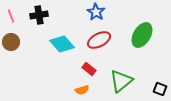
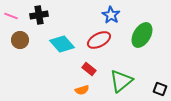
blue star: moved 15 px right, 3 px down
pink line: rotated 48 degrees counterclockwise
brown circle: moved 9 px right, 2 px up
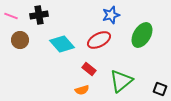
blue star: rotated 24 degrees clockwise
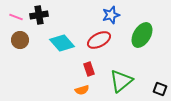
pink line: moved 5 px right, 1 px down
cyan diamond: moved 1 px up
red rectangle: rotated 32 degrees clockwise
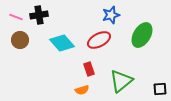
black square: rotated 24 degrees counterclockwise
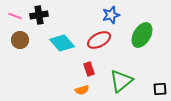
pink line: moved 1 px left, 1 px up
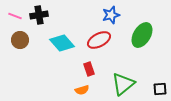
green triangle: moved 2 px right, 3 px down
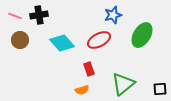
blue star: moved 2 px right
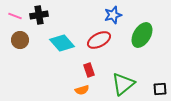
red rectangle: moved 1 px down
